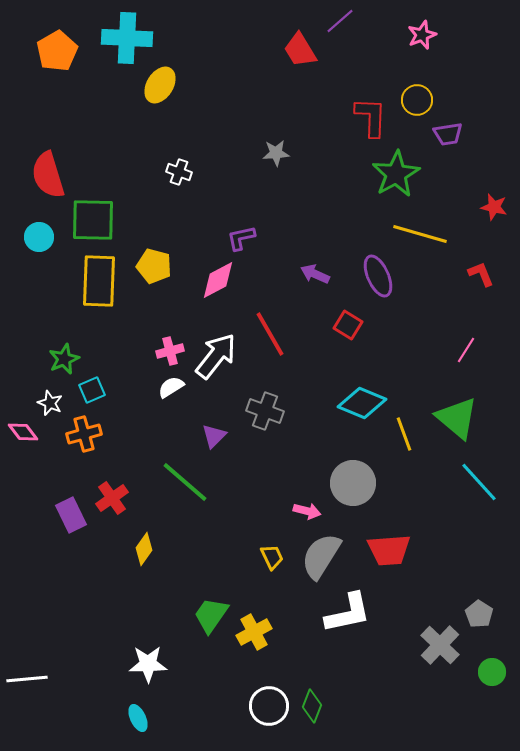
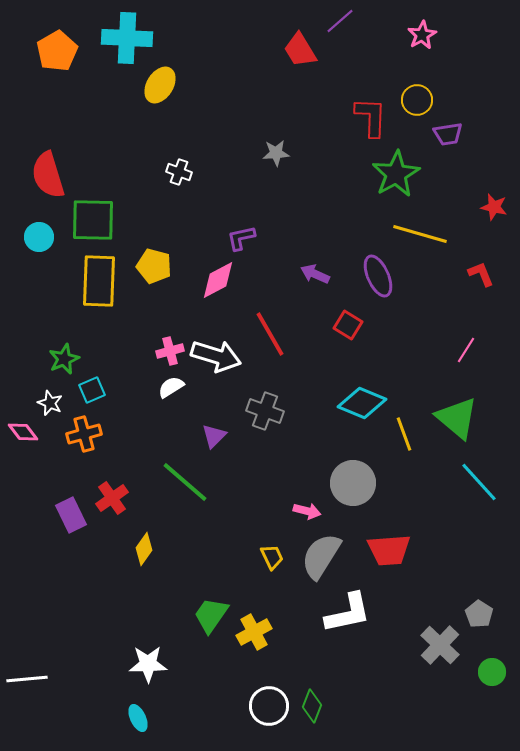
pink star at (422, 35): rotated 8 degrees counterclockwise
white arrow at (216, 356): rotated 69 degrees clockwise
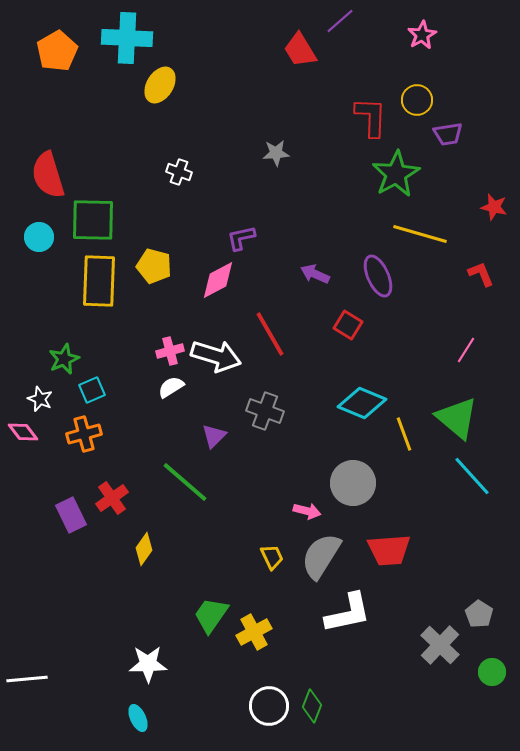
white star at (50, 403): moved 10 px left, 4 px up
cyan line at (479, 482): moved 7 px left, 6 px up
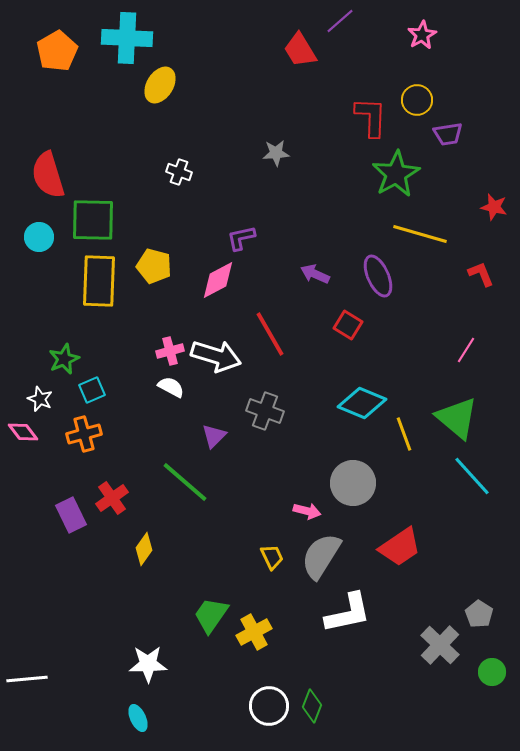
white semicircle at (171, 387): rotated 60 degrees clockwise
red trapezoid at (389, 550): moved 11 px right, 3 px up; rotated 30 degrees counterclockwise
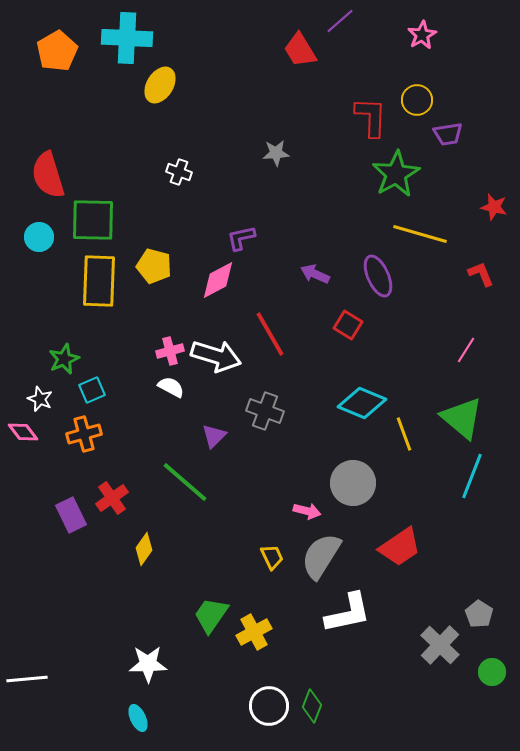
green triangle at (457, 418): moved 5 px right
cyan line at (472, 476): rotated 63 degrees clockwise
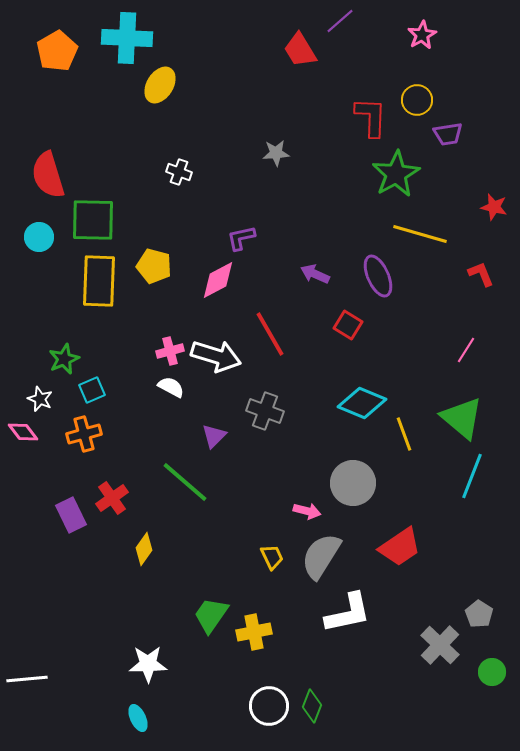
yellow cross at (254, 632): rotated 16 degrees clockwise
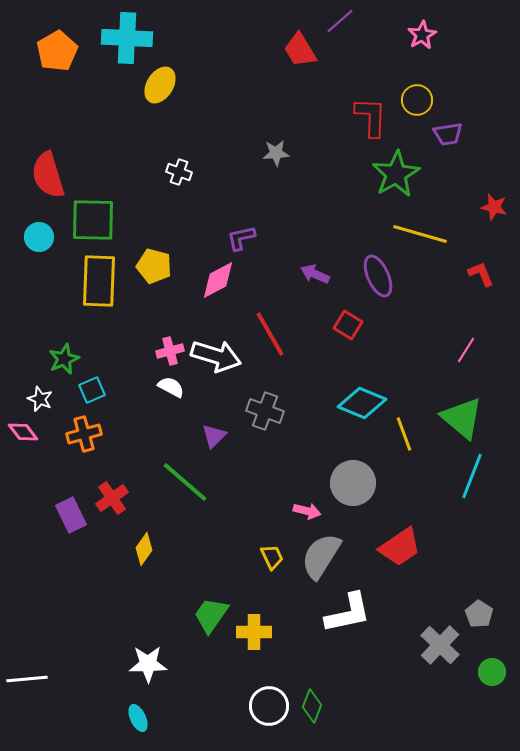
yellow cross at (254, 632): rotated 12 degrees clockwise
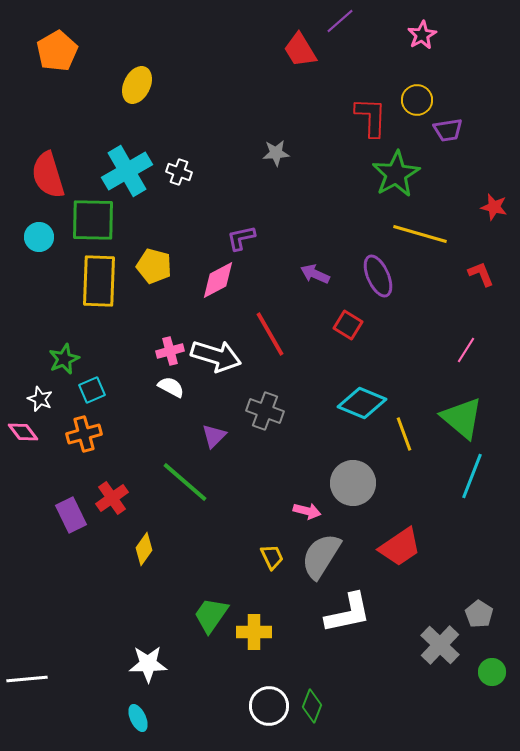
cyan cross at (127, 38): moved 133 px down; rotated 33 degrees counterclockwise
yellow ellipse at (160, 85): moved 23 px left; rotated 6 degrees counterclockwise
purple trapezoid at (448, 134): moved 4 px up
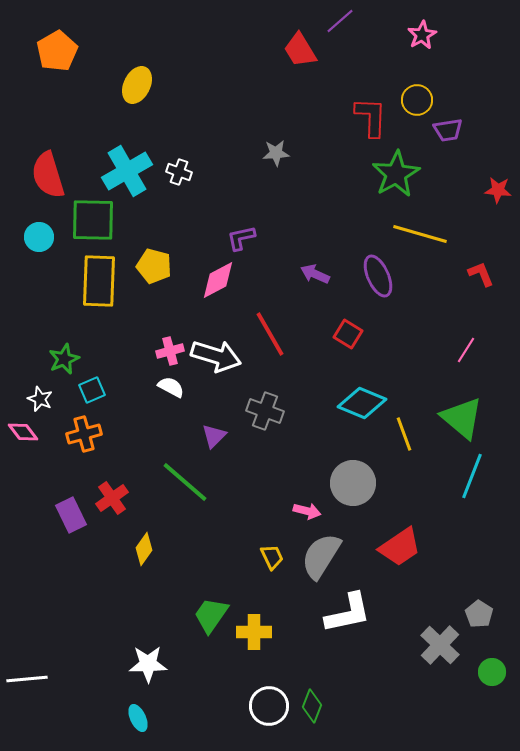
red star at (494, 207): moved 4 px right, 17 px up; rotated 8 degrees counterclockwise
red square at (348, 325): moved 9 px down
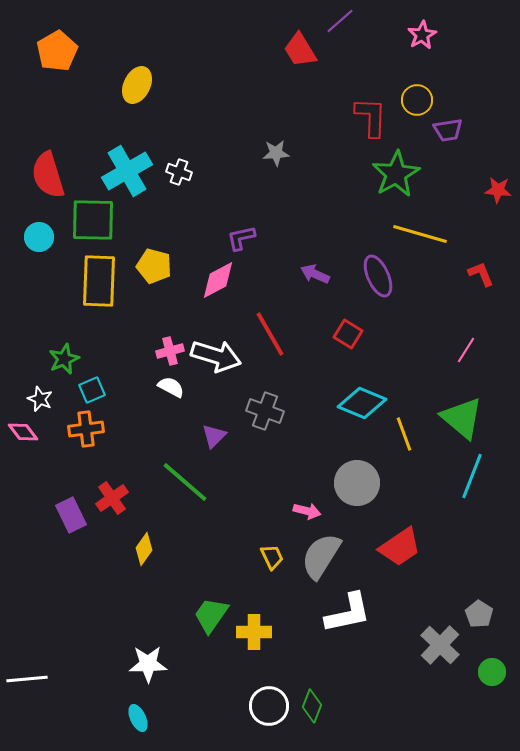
orange cross at (84, 434): moved 2 px right, 5 px up; rotated 8 degrees clockwise
gray circle at (353, 483): moved 4 px right
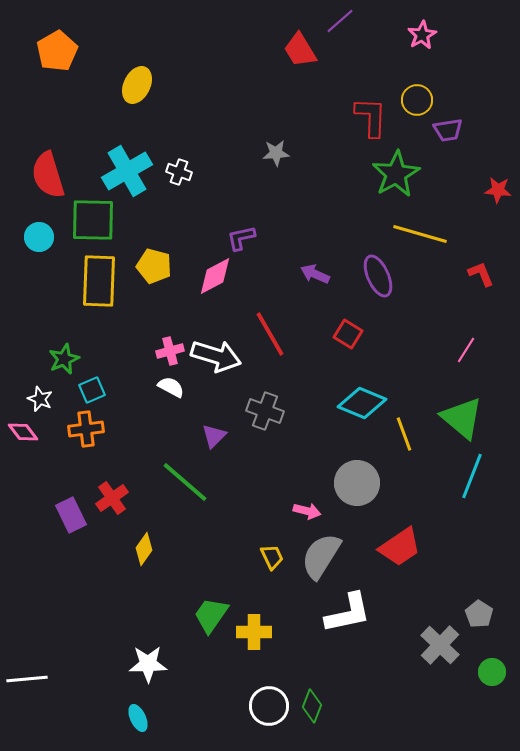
pink diamond at (218, 280): moved 3 px left, 4 px up
